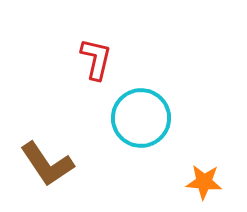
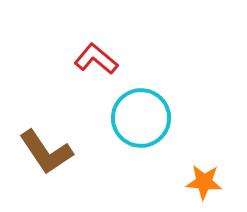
red L-shape: rotated 63 degrees counterclockwise
brown L-shape: moved 1 px left, 12 px up
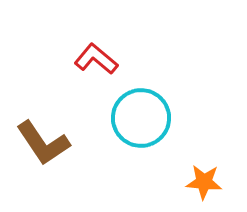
brown L-shape: moved 3 px left, 9 px up
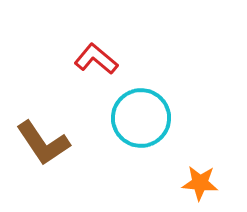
orange star: moved 4 px left, 1 px down
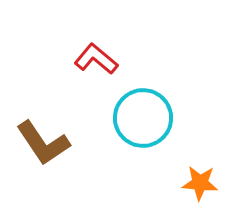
cyan circle: moved 2 px right
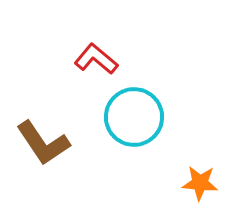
cyan circle: moved 9 px left, 1 px up
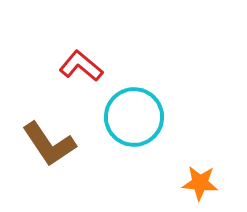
red L-shape: moved 15 px left, 7 px down
brown L-shape: moved 6 px right, 1 px down
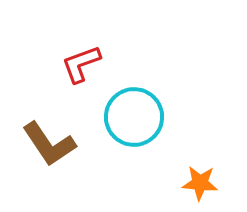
red L-shape: moved 2 px up; rotated 60 degrees counterclockwise
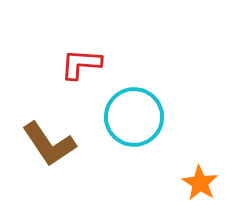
red L-shape: rotated 24 degrees clockwise
orange star: rotated 27 degrees clockwise
